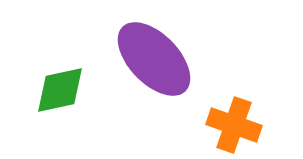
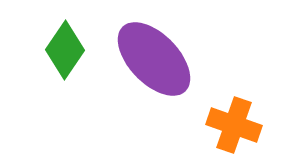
green diamond: moved 5 px right, 40 px up; rotated 44 degrees counterclockwise
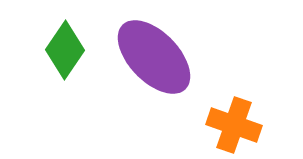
purple ellipse: moved 2 px up
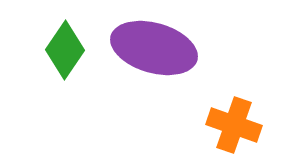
purple ellipse: moved 9 px up; rotated 30 degrees counterclockwise
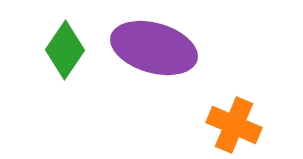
orange cross: rotated 4 degrees clockwise
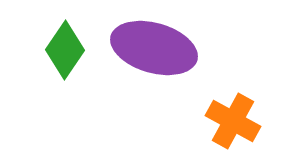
orange cross: moved 1 px left, 4 px up; rotated 6 degrees clockwise
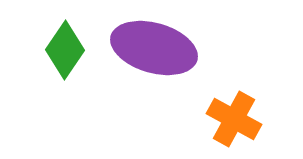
orange cross: moved 1 px right, 2 px up
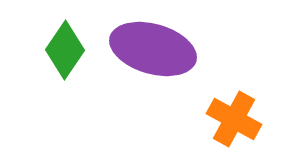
purple ellipse: moved 1 px left, 1 px down
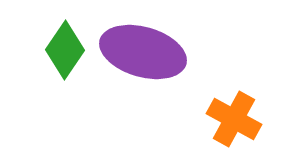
purple ellipse: moved 10 px left, 3 px down
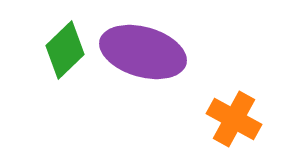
green diamond: rotated 12 degrees clockwise
